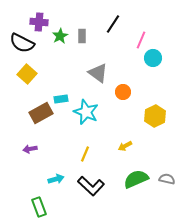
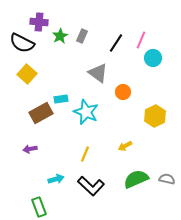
black line: moved 3 px right, 19 px down
gray rectangle: rotated 24 degrees clockwise
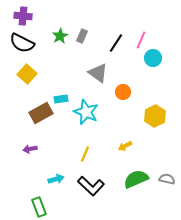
purple cross: moved 16 px left, 6 px up
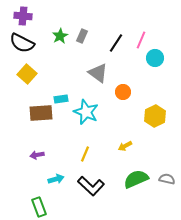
cyan circle: moved 2 px right
brown rectangle: rotated 25 degrees clockwise
purple arrow: moved 7 px right, 6 px down
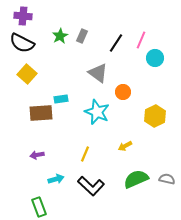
cyan star: moved 11 px right
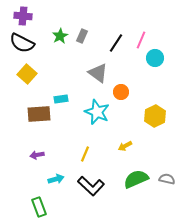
orange circle: moved 2 px left
brown rectangle: moved 2 px left, 1 px down
